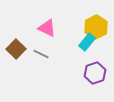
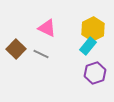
yellow hexagon: moved 3 px left, 2 px down
cyan rectangle: moved 1 px right, 4 px down
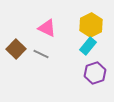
yellow hexagon: moved 2 px left, 4 px up
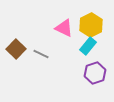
pink triangle: moved 17 px right
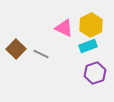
cyan rectangle: rotated 30 degrees clockwise
